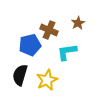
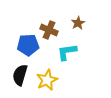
blue pentagon: moved 2 px left; rotated 10 degrees clockwise
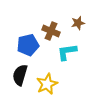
brown star: rotated 16 degrees clockwise
brown cross: moved 2 px right, 1 px down
blue pentagon: rotated 10 degrees counterclockwise
yellow star: moved 4 px down
